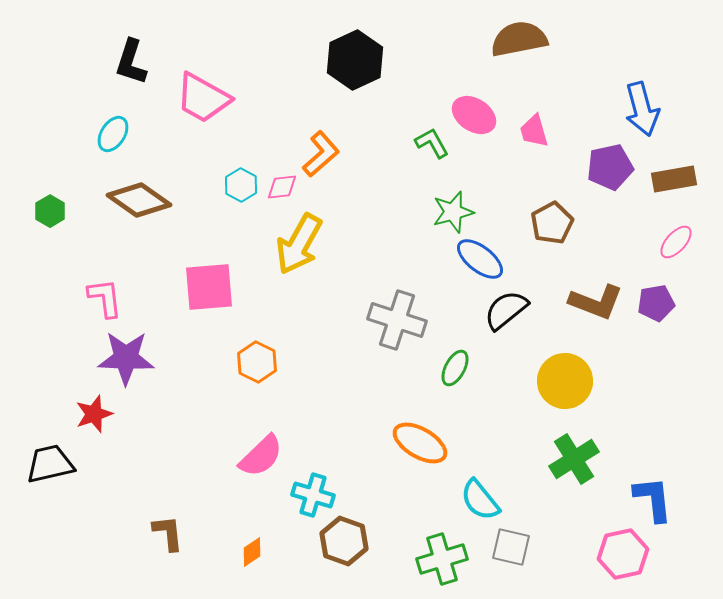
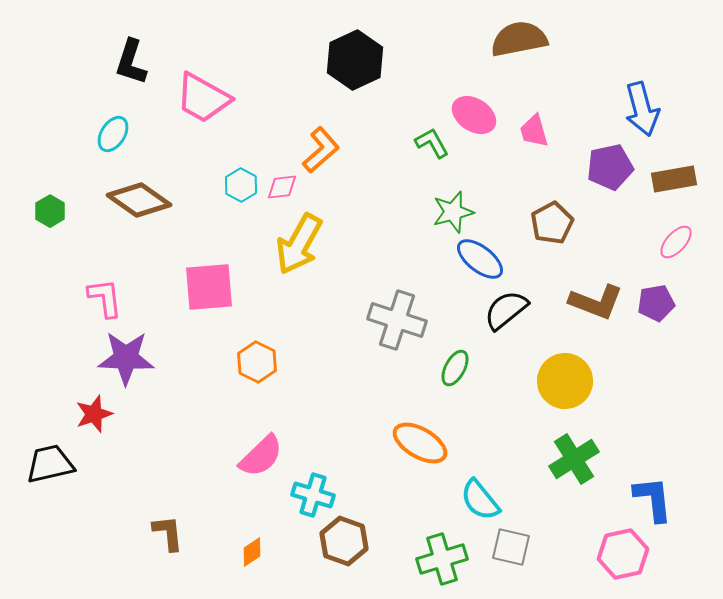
orange L-shape at (321, 154): moved 4 px up
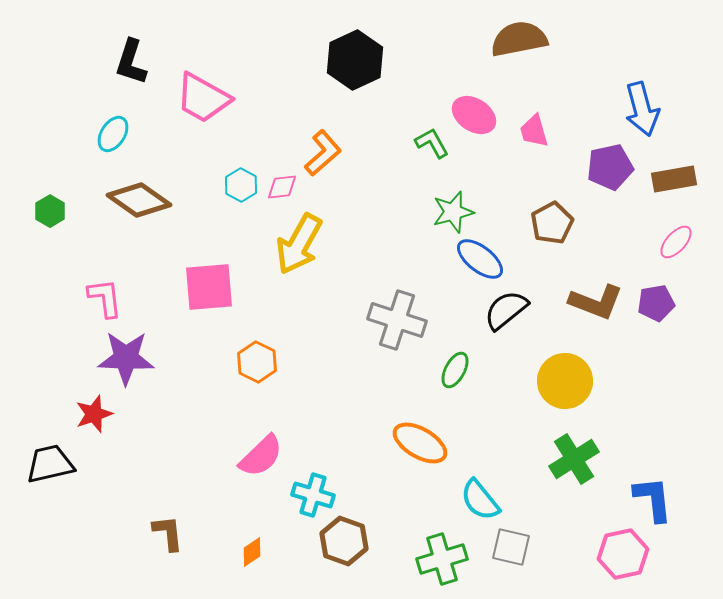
orange L-shape at (321, 150): moved 2 px right, 3 px down
green ellipse at (455, 368): moved 2 px down
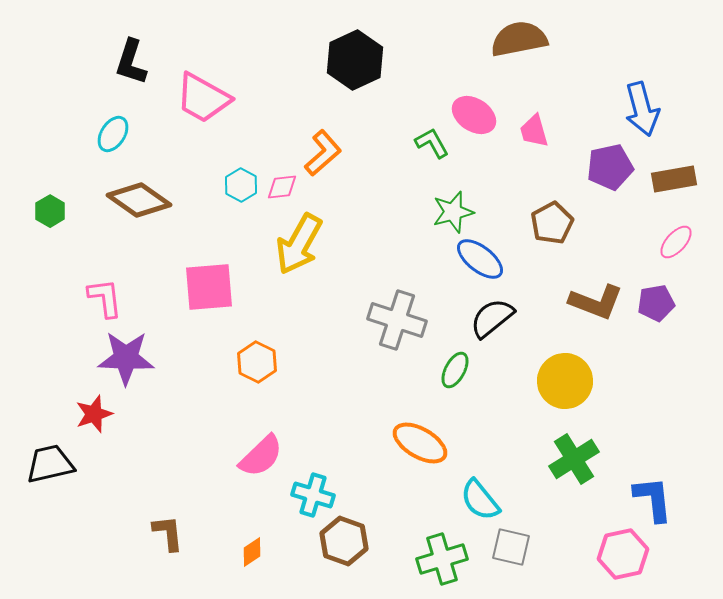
black semicircle at (506, 310): moved 14 px left, 8 px down
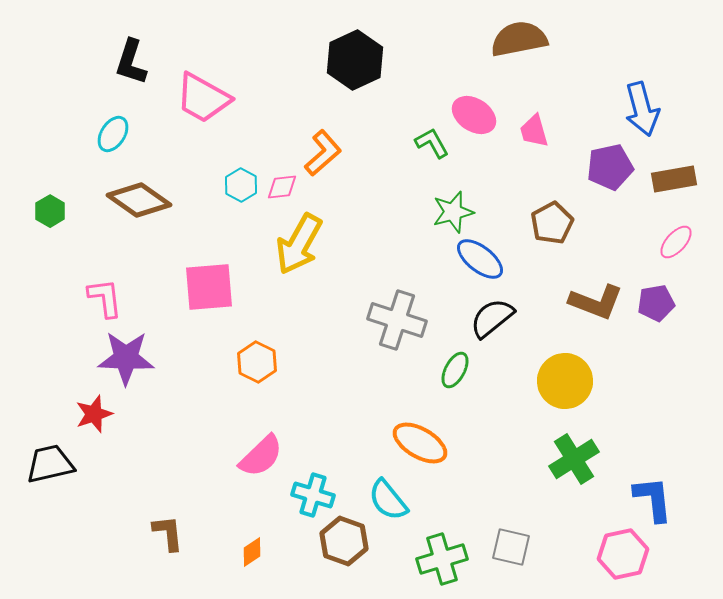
cyan semicircle at (480, 500): moved 92 px left
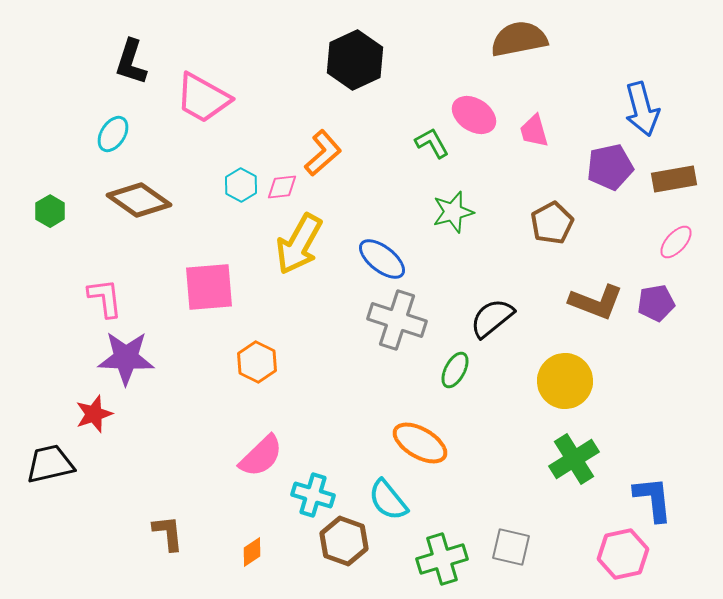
blue ellipse at (480, 259): moved 98 px left
